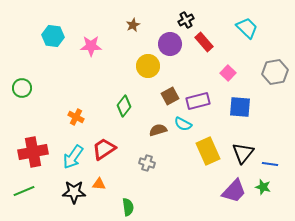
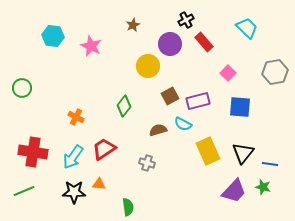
pink star: rotated 25 degrees clockwise
red cross: rotated 20 degrees clockwise
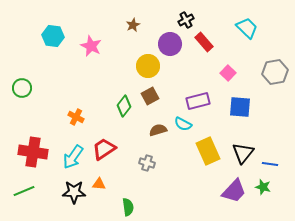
brown square: moved 20 px left
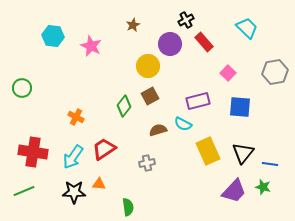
gray cross: rotated 28 degrees counterclockwise
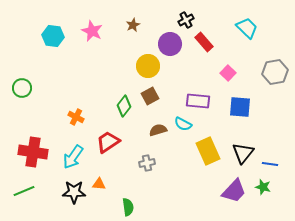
pink star: moved 1 px right, 15 px up
purple rectangle: rotated 20 degrees clockwise
red trapezoid: moved 4 px right, 7 px up
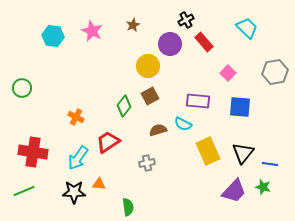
cyan arrow: moved 5 px right, 1 px down
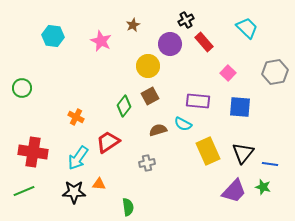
pink star: moved 9 px right, 10 px down
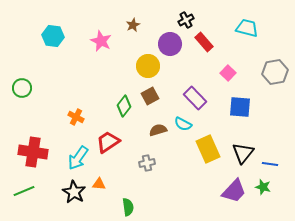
cyan trapezoid: rotated 30 degrees counterclockwise
purple rectangle: moved 3 px left, 3 px up; rotated 40 degrees clockwise
yellow rectangle: moved 2 px up
black star: rotated 30 degrees clockwise
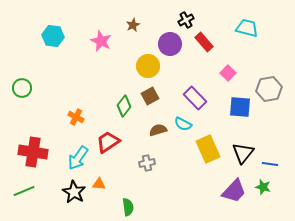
gray hexagon: moved 6 px left, 17 px down
